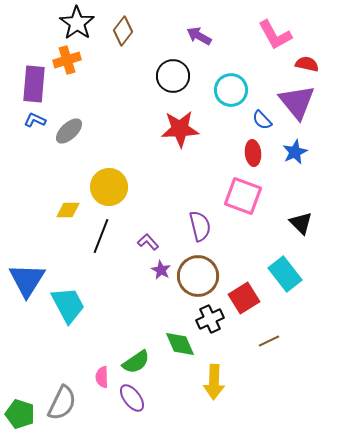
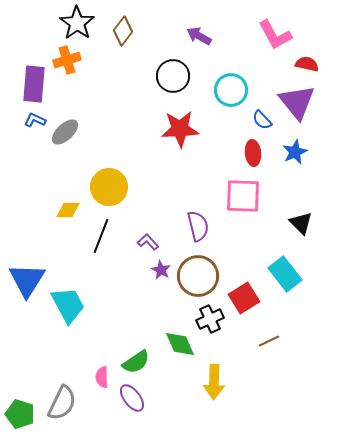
gray ellipse: moved 4 px left, 1 px down
pink square: rotated 18 degrees counterclockwise
purple semicircle: moved 2 px left
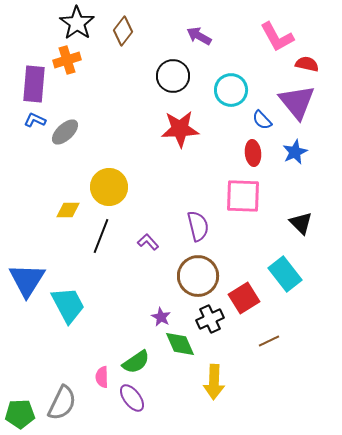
pink L-shape: moved 2 px right, 2 px down
purple star: moved 47 px down
green pentagon: rotated 20 degrees counterclockwise
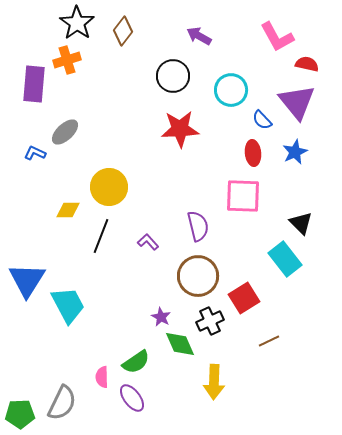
blue L-shape: moved 33 px down
cyan rectangle: moved 15 px up
black cross: moved 2 px down
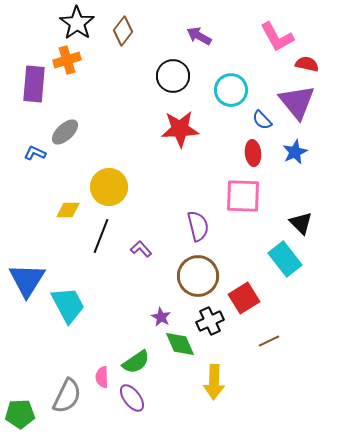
purple L-shape: moved 7 px left, 7 px down
gray semicircle: moved 5 px right, 7 px up
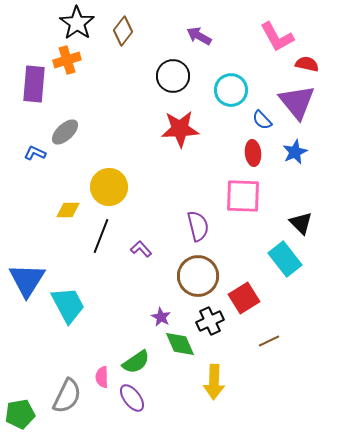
green pentagon: rotated 8 degrees counterclockwise
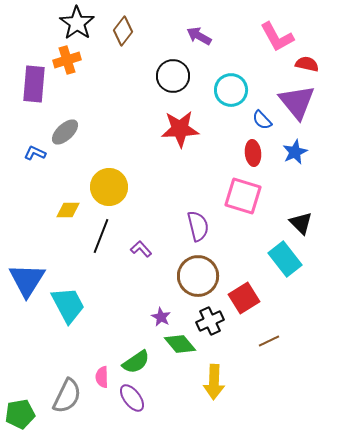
pink square: rotated 15 degrees clockwise
green diamond: rotated 16 degrees counterclockwise
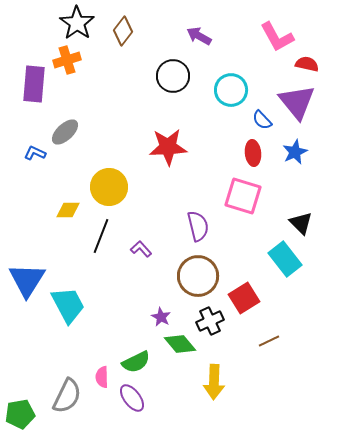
red star: moved 12 px left, 18 px down
green semicircle: rotated 8 degrees clockwise
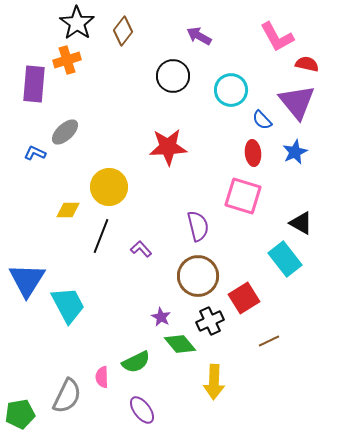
black triangle: rotated 15 degrees counterclockwise
purple ellipse: moved 10 px right, 12 px down
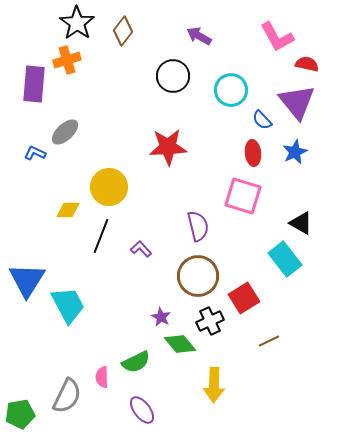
yellow arrow: moved 3 px down
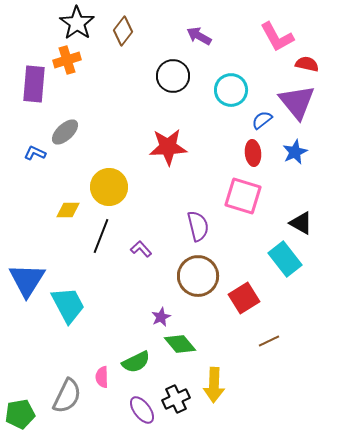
blue semicircle: rotated 95 degrees clockwise
purple star: rotated 18 degrees clockwise
black cross: moved 34 px left, 78 px down
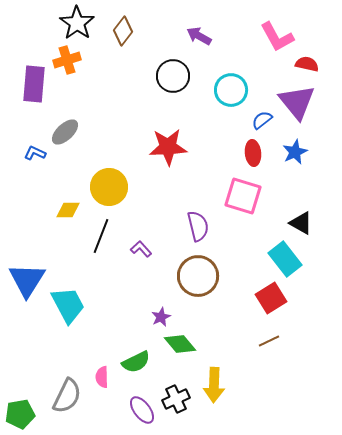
red square: moved 27 px right
